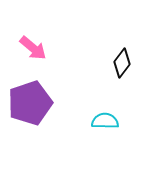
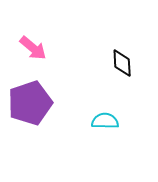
black diamond: rotated 40 degrees counterclockwise
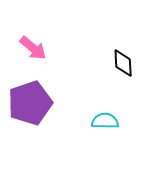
black diamond: moved 1 px right
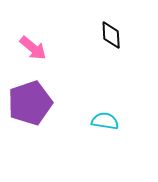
black diamond: moved 12 px left, 28 px up
cyan semicircle: rotated 8 degrees clockwise
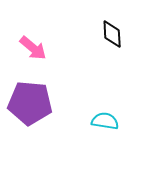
black diamond: moved 1 px right, 1 px up
purple pentagon: rotated 24 degrees clockwise
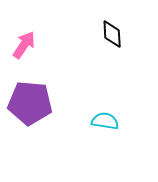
pink arrow: moved 9 px left, 3 px up; rotated 96 degrees counterclockwise
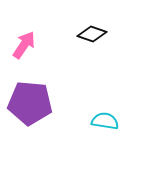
black diamond: moved 20 px left; rotated 68 degrees counterclockwise
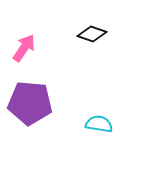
pink arrow: moved 3 px down
cyan semicircle: moved 6 px left, 3 px down
